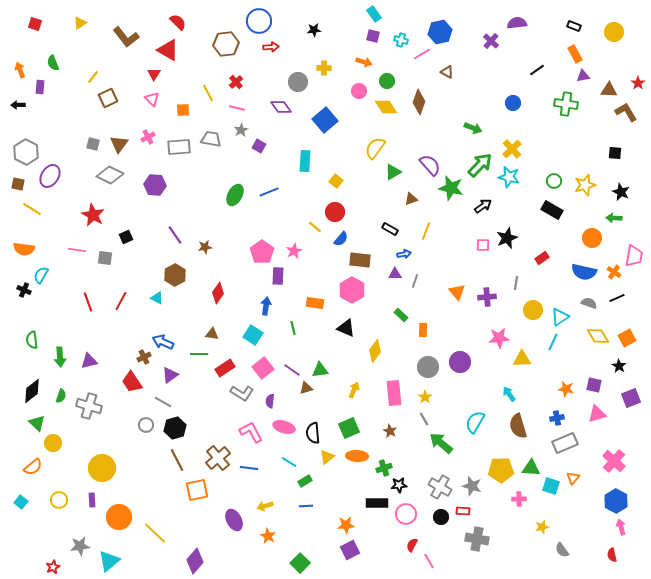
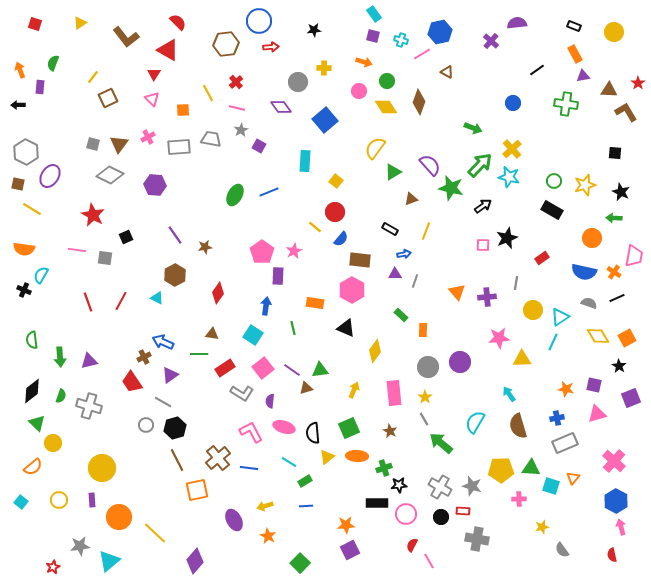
green semicircle at (53, 63): rotated 42 degrees clockwise
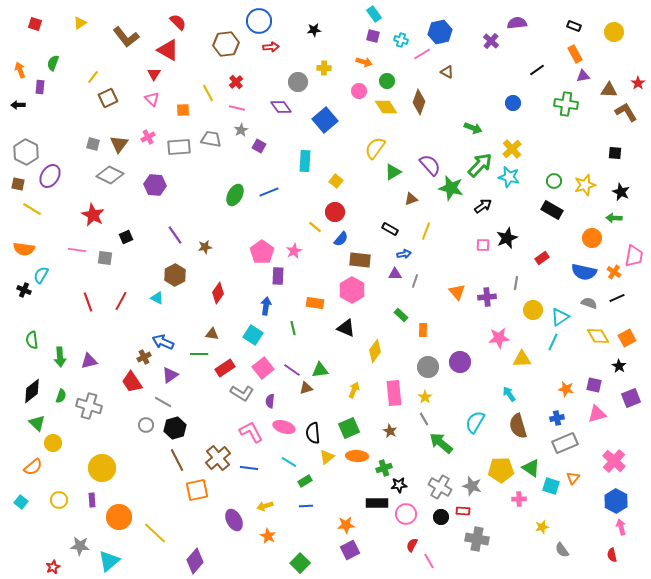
green triangle at (531, 468): rotated 30 degrees clockwise
gray star at (80, 546): rotated 12 degrees clockwise
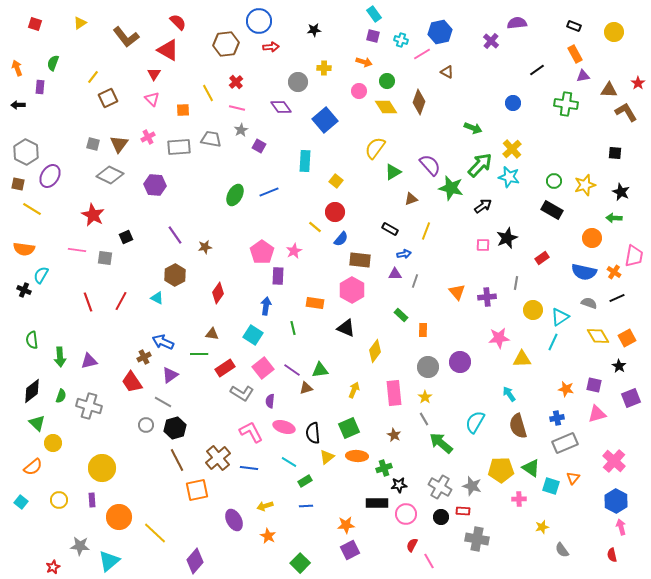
orange arrow at (20, 70): moved 3 px left, 2 px up
brown star at (390, 431): moved 4 px right, 4 px down
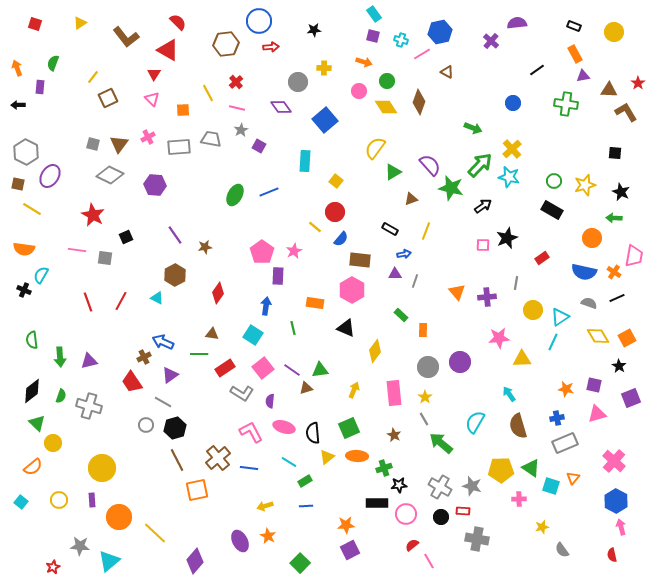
purple ellipse at (234, 520): moved 6 px right, 21 px down
red semicircle at (412, 545): rotated 24 degrees clockwise
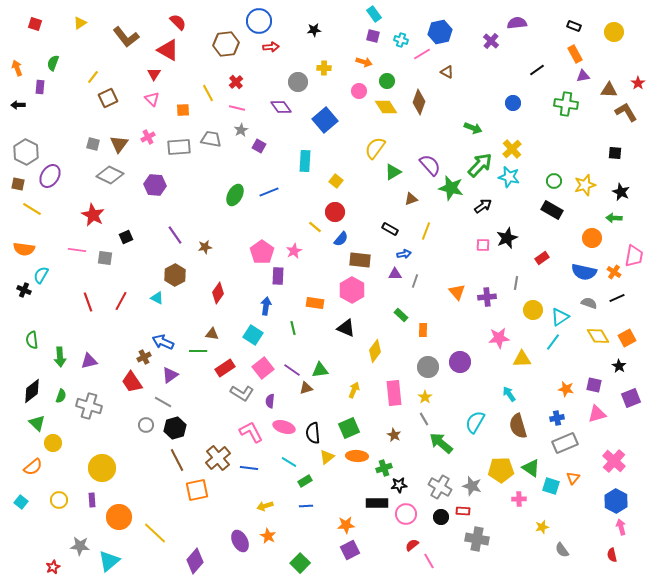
cyan line at (553, 342): rotated 12 degrees clockwise
green line at (199, 354): moved 1 px left, 3 px up
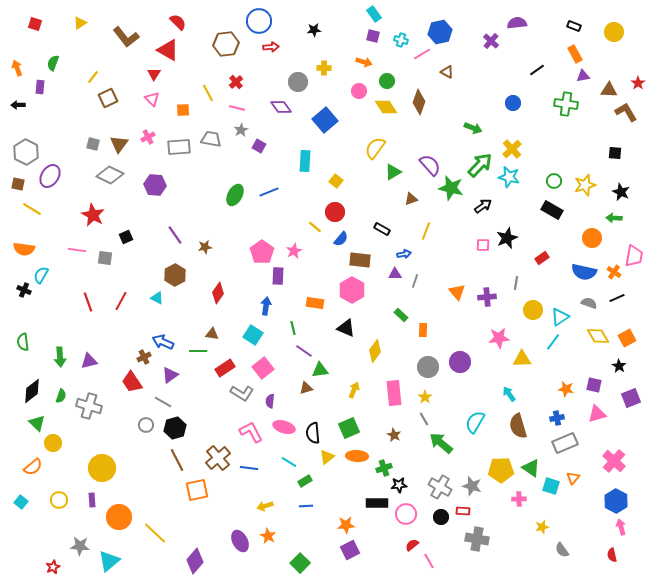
black rectangle at (390, 229): moved 8 px left
green semicircle at (32, 340): moved 9 px left, 2 px down
purple line at (292, 370): moved 12 px right, 19 px up
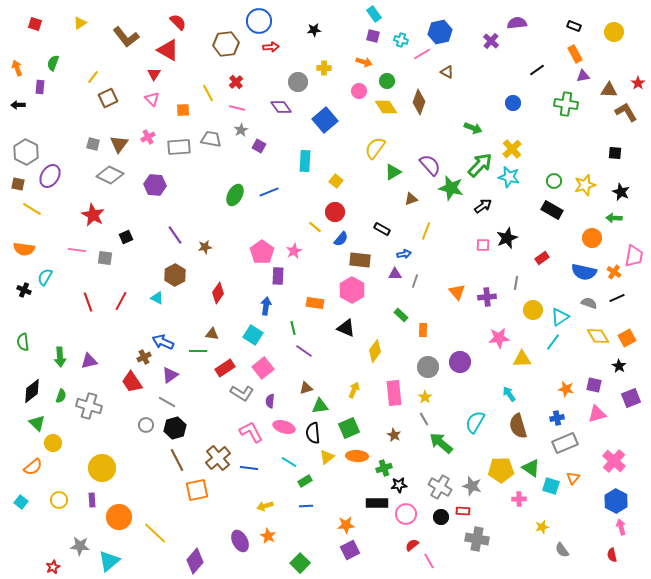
cyan semicircle at (41, 275): moved 4 px right, 2 px down
green triangle at (320, 370): moved 36 px down
gray line at (163, 402): moved 4 px right
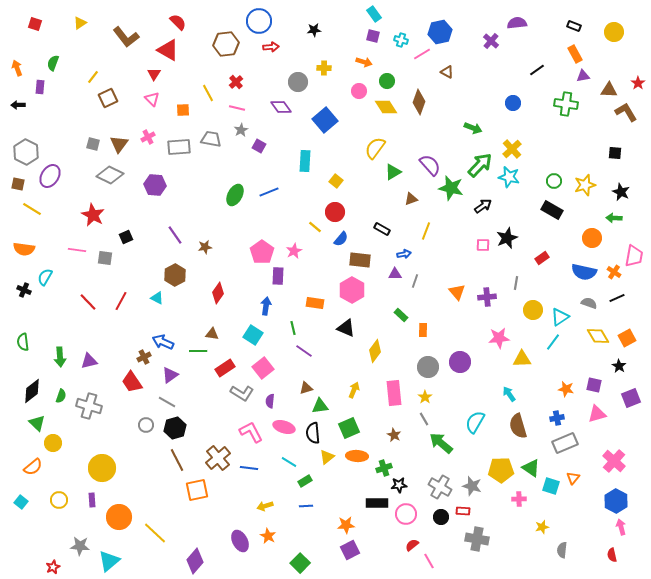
red line at (88, 302): rotated 24 degrees counterclockwise
gray semicircle at (562, 550): rotated 42 degrees clockwise
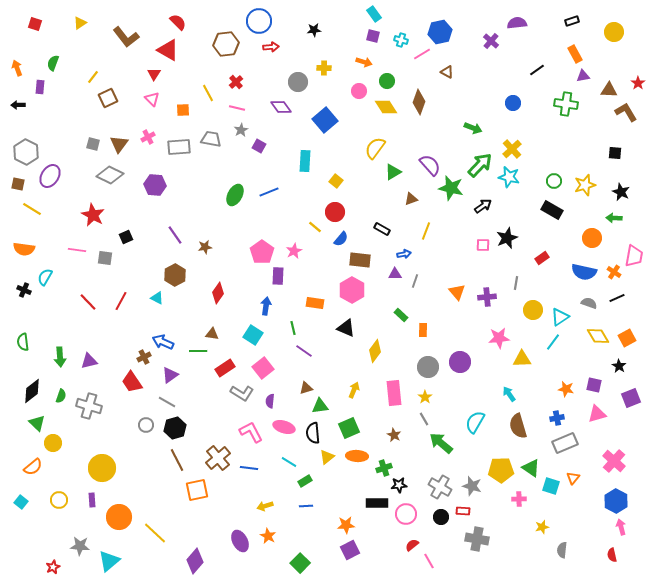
black rectangle at (574, 26): moved 2 px left, 5 px up; rotated 40 degrees counterclockwise
